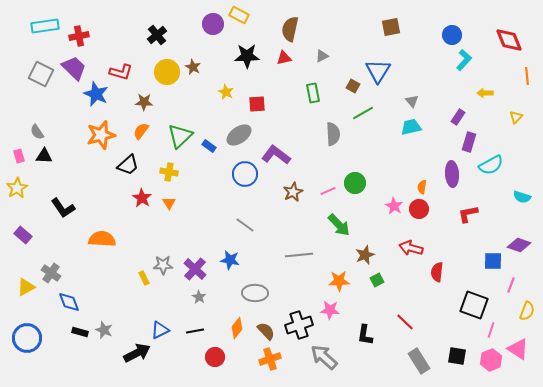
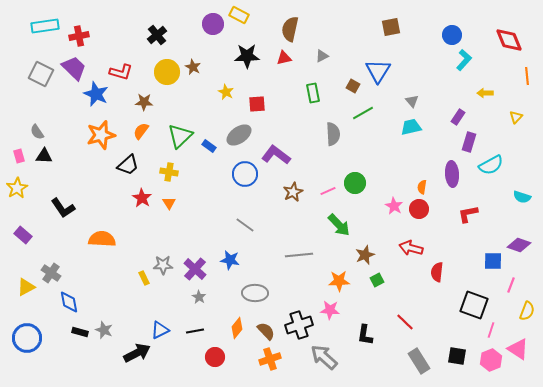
blue diamond at (69, 302): rotated 10 degrees clockwise
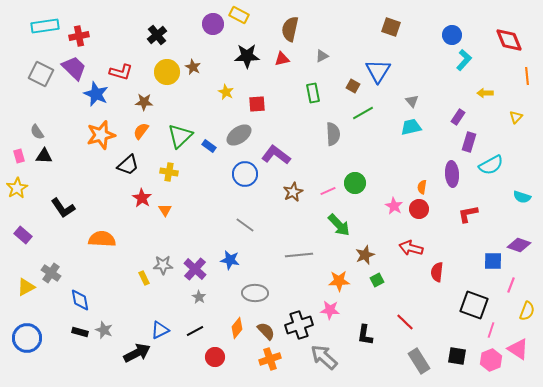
brown square at (391, 27): rotated 30 degrees clockwise
red triangle at (284, 58): moved 2 px left, 1 px down
orange triangle at (169, 203): moved 4 px left, 7 px down
blue diamond at (69, 302): moved 11 px right, 2 px up
black line at (195, 331): rotated 18 degrees counterclockwise
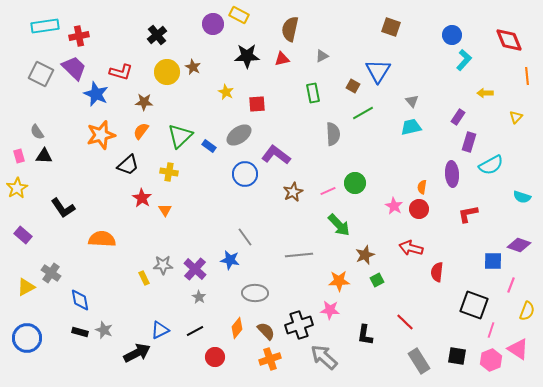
gray line at (245, 225): moved 12 px down; rotated 18 degrees clockwise
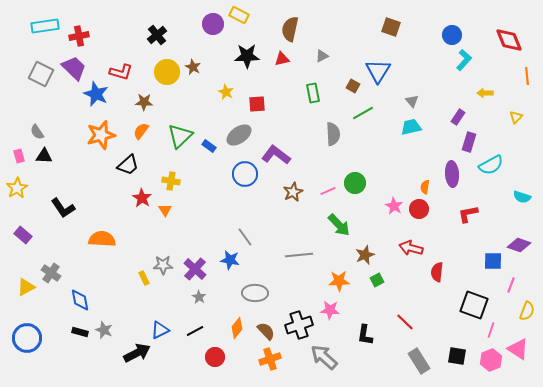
yellow cross at (169, 172): moved 2 px right, 9 px down
orange semicircle at (422, 187): moved 3 px right
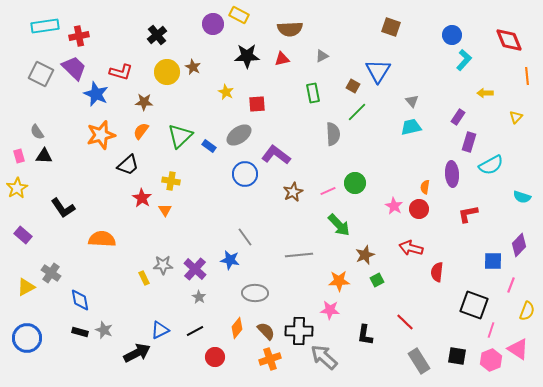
brown semicircle at (290, 29): rotated 105 degrees counterclockwise
green line at (363, 113): moved 6 px left, 1 px up; rotated 15 degrees counterclockwise
purple diamond at (519, 245): rotated 65 degrees counterclockwise
black cross at (299, 325): moved 6 px down; rotated 20 degrees clockwise
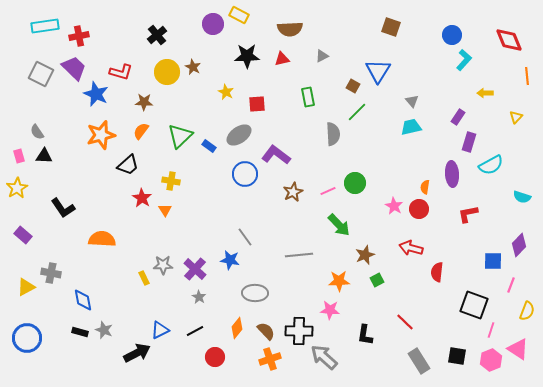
green rectangle at (313, 93): moved 5 px left, 4 px down
gray cross at (51, 273): rotated 24 degrees counterclockwise
blue diamond at (80, 300): moved 3 px right
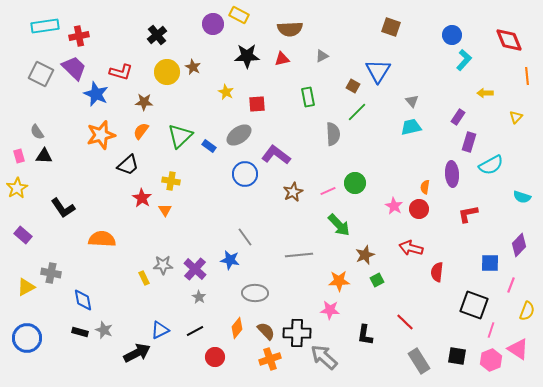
blue square at (493, 261): moved 3 px left, 2 px down
black cross at (299, 331): moved 2 px left, 2 px down
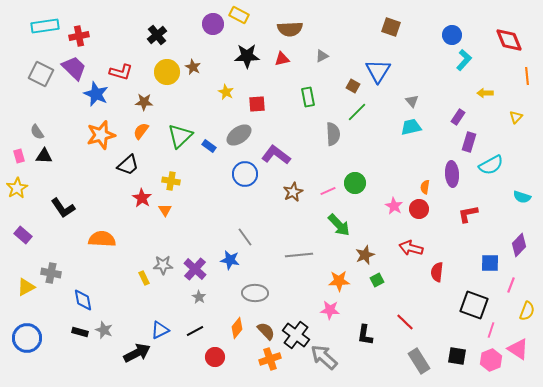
black cross at (297, 333): moved 1 px left, 2 px down; rotated 36 degrees clockwise
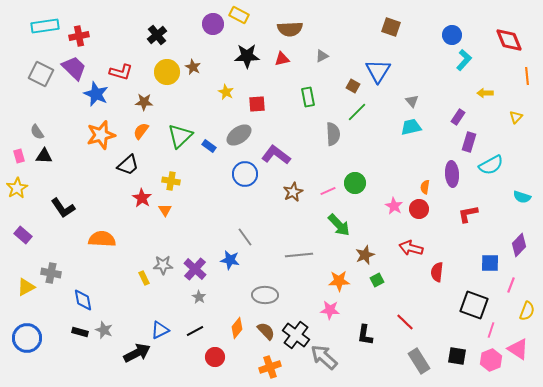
gray ellipse at (255, 293): moved 10 px right, 2 px down
orange cross at (270, 359): moved 8 px down
